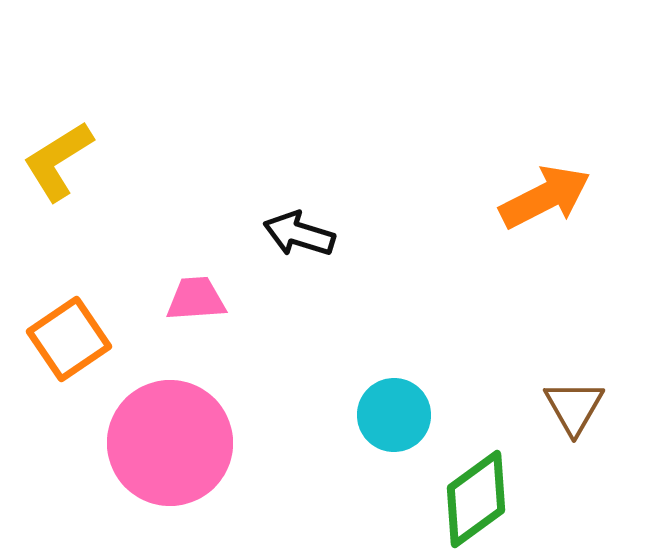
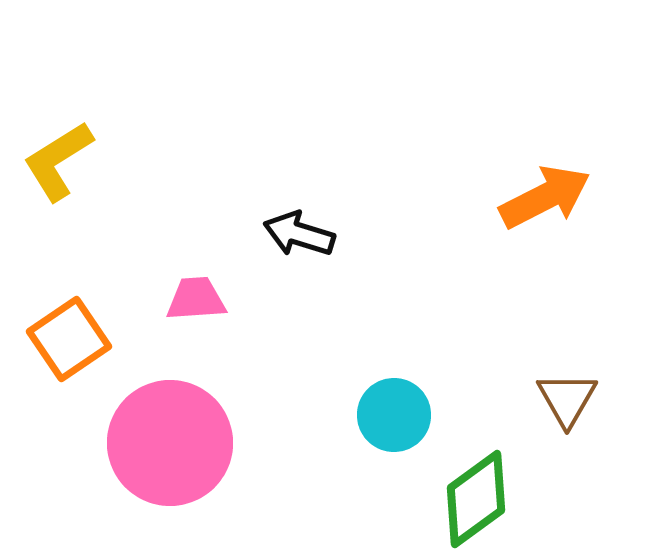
brown triangle: moved 7 px left, 8 px up
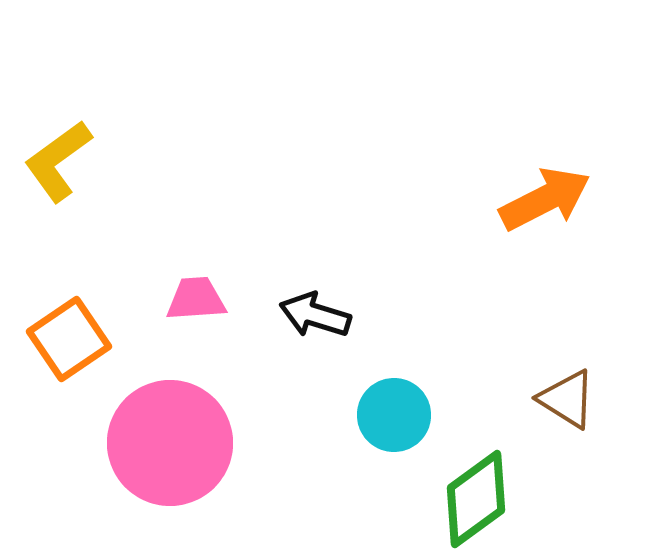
yellow L-shape: rotated 4 degrees counterclockwise
orange arrow: moved 2 px down
black arrow: moved 16 px right, 81 px down
brown triangle: rotated 28 degrees counterclockwise
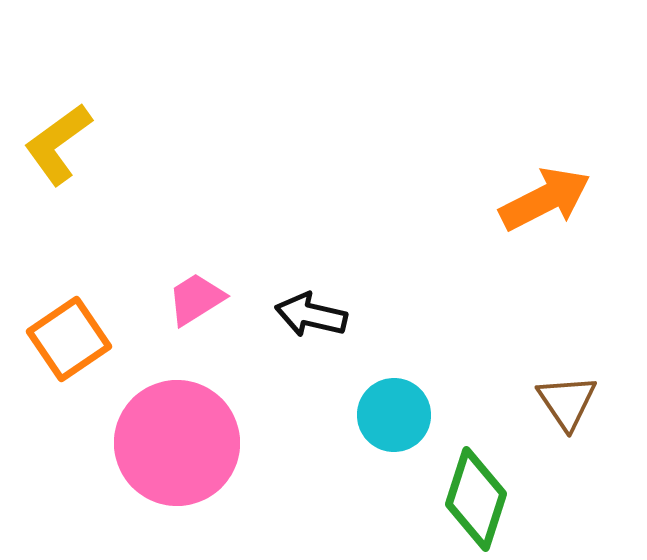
yellow L-shape: moved 17 px up
pink trapezoid: rotated 28 degrees counterclockwise
black arrow: moved 4 px left; rotated 4 degrees counterclockwise
brown triangle: moved 3 px down; rotated 24 degrees clockwise
pink circle: moved 7 px right
green diamond: rotated 36 degrees counterclockwise
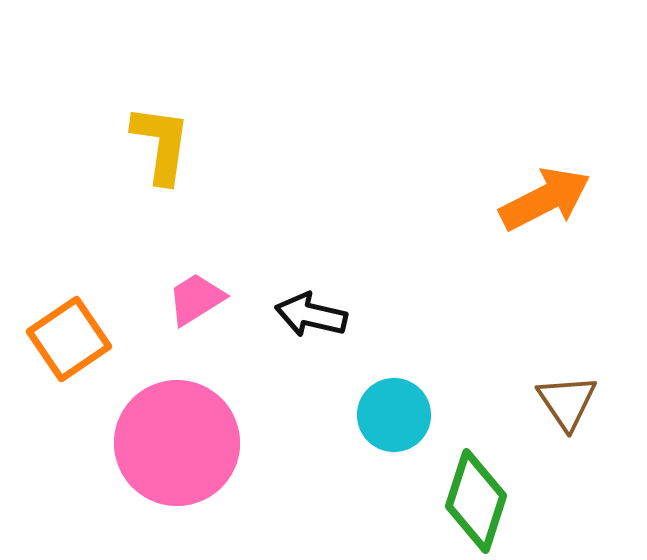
yellow L-shape: moved 103 px right; rotated 134 degrees clockwise
green diamond: moved 2 px down
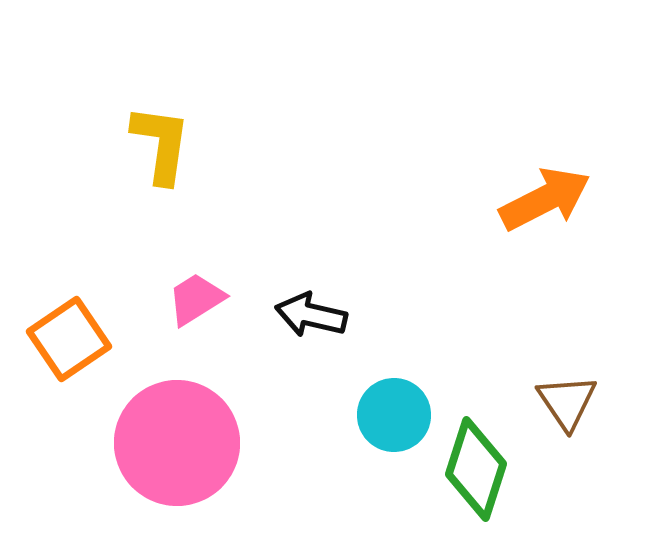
green diamond: moved 32 px up
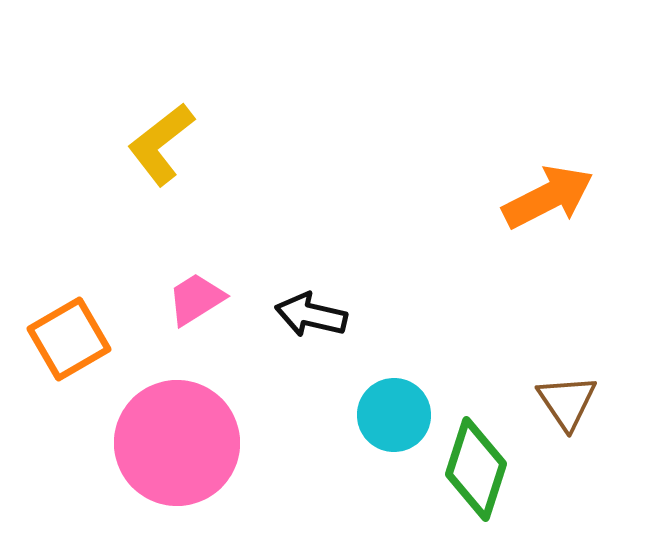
yellow L-shape: rotated 136 degrees counterclockwise
orange arrow: moved 3 px right, 2 px up
orange square: rotated 4 degrees clockwise
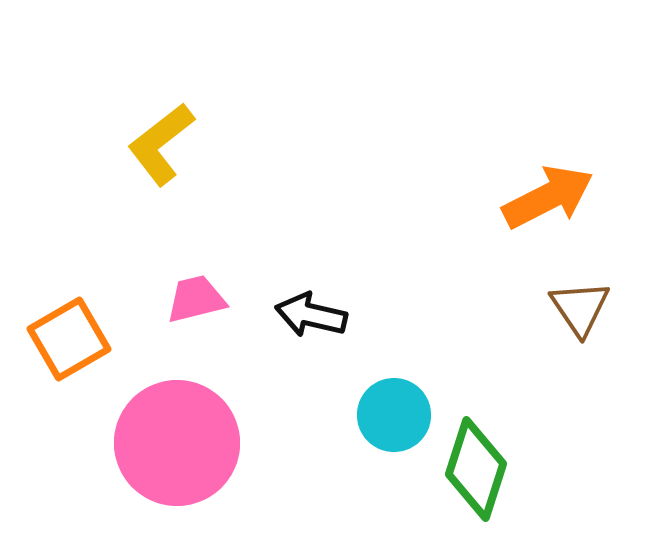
pink trapezoid: rotated 18 degrees clockwise
brown triangle: moved 13 px right, 94 px up
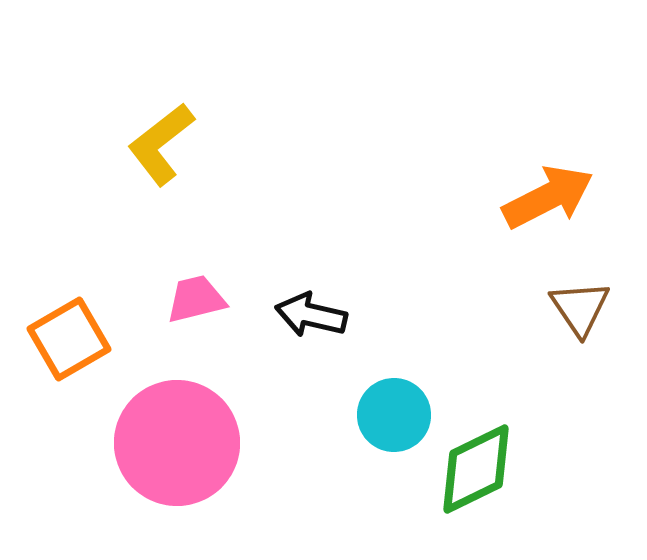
green diamond: rotated 46 degrees clockwise
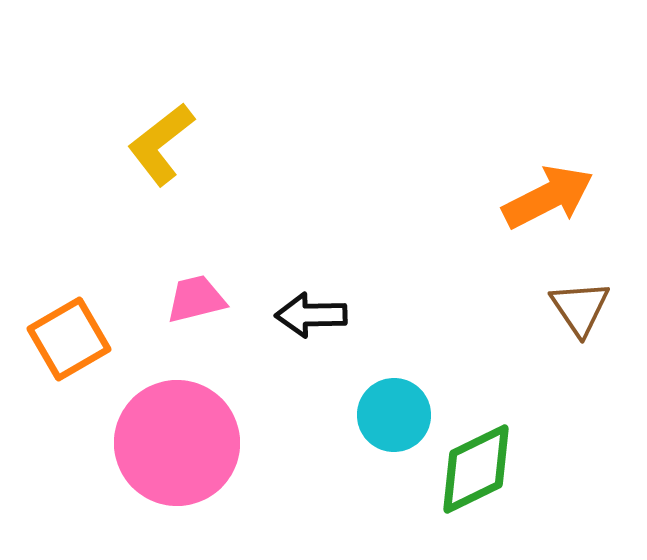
black arrow: rotated 14 degrees counterclockwise
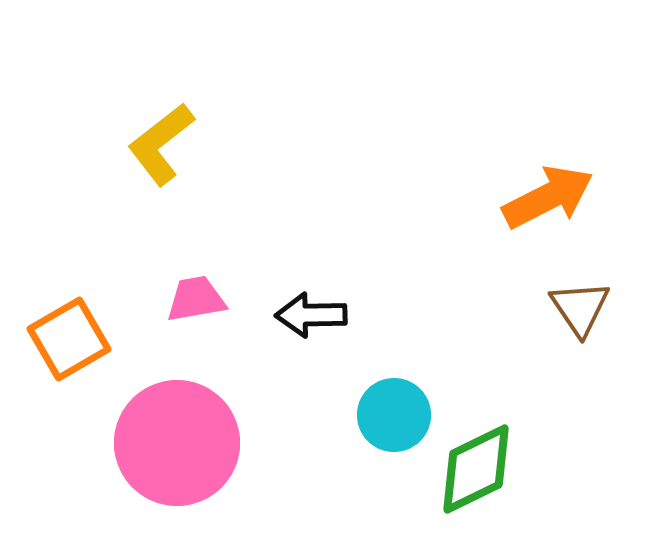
pink trapezoid: rotated 4 degrees clockwise
